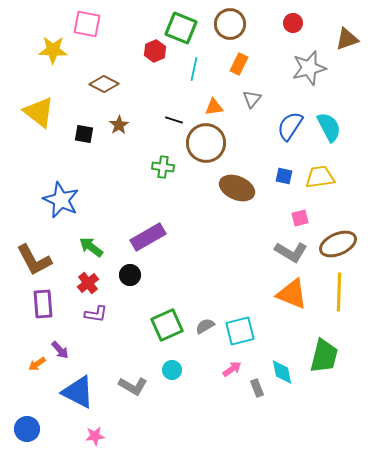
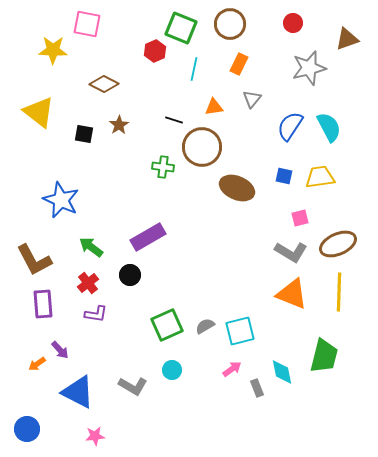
brown circle at (206, 143): moved 4 px left, 4 px down
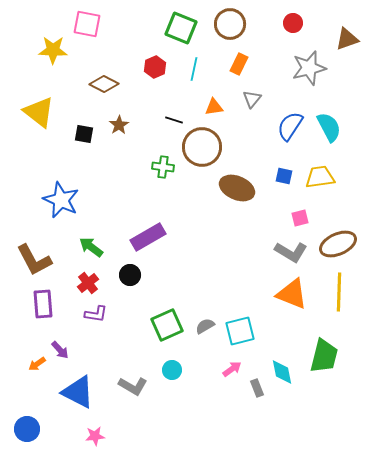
red hexagon at (155, 51): moved 16 px down
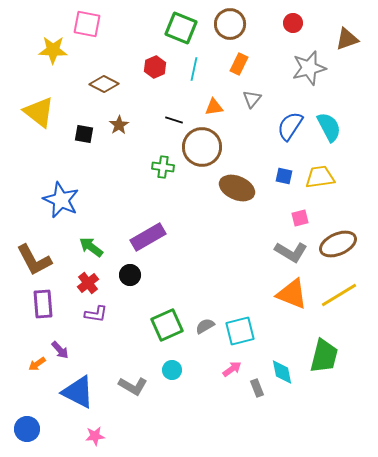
yellow line at (339, 292): moved 3 px down; rotated 57 degrees clockwise
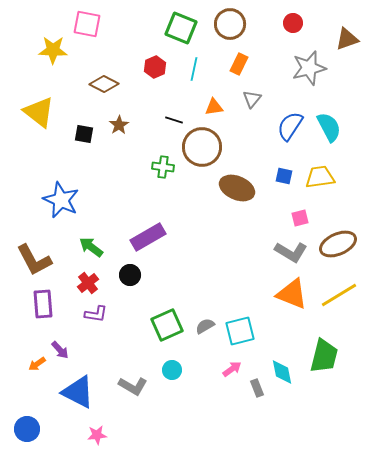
pink star at (95, 436): moved 2 px right, 1 px up
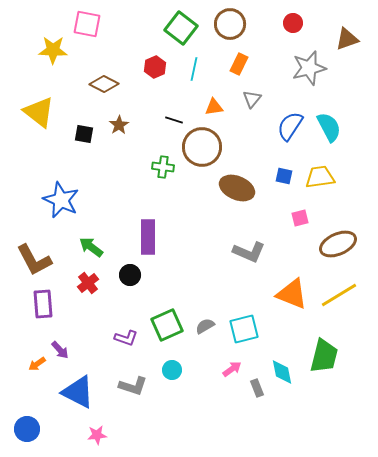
green square at (181, 28): rotated 16 degrees clockwise
purple rectangle at (148, 237): rotated 60 degrees counterclockwise
gray L-shape at (291, 252): moved 42 px left; rotated 8 degrees counterclockwise
purple L-shape at (96, 314): moved 30 px right, 24 px down; rotated 10 degrees clockwise
cyan square at (240, 331): moved 4 px right, 2 px up
gray L-shape at (133, 386): rotated 12 degrees counterclockwise
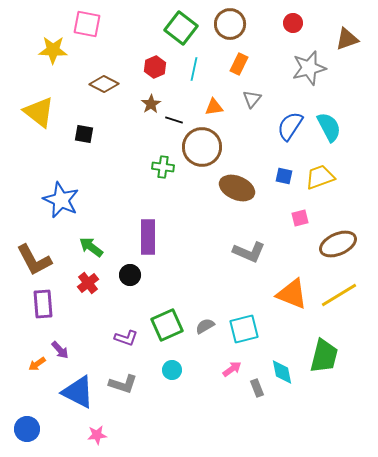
brown star at (119, 125): moved 32 px right, 21 px up
yellow trapezoid at (320, 177): rotated 12 degrees counterclockwise
gray L-shape at (133, 386): moved 10 px left, 2 px up
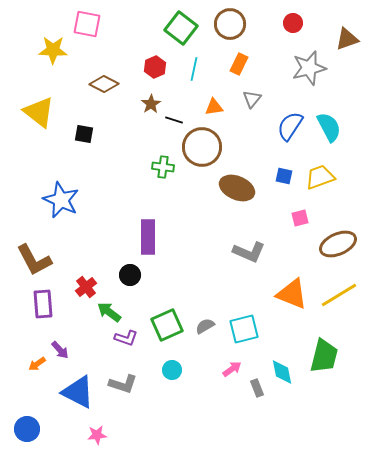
green arrow at (91, 247): moved 18 px right, 65 px down
red cross at (88, 283): moved 2 px left, 4 px down
